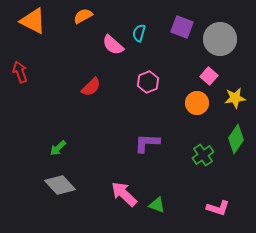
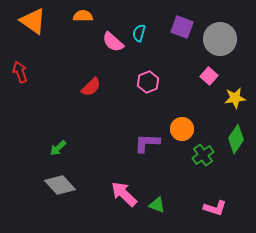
orange semicircle: rotated 30 degrees clockwise
orange triangle: rotated 8 degrees clockwise
pink semicircle: moved 3 px up
orange circle: moved 15 px left, 26 px down
pink L-shape: moved 3 px left
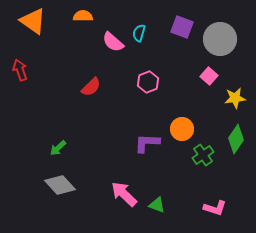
red arrow: moved 2 px up
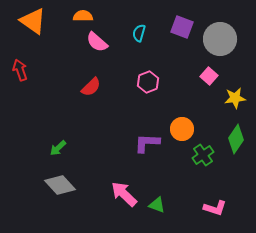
pink semicircle: moved 16 px left
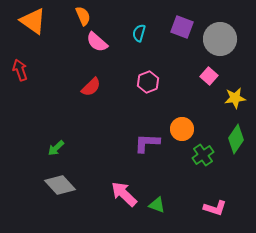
orange semicircle: rotated 66 degrees clockwise
green arrow: moved 2 px left
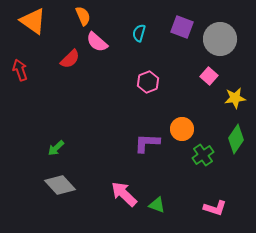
red semicircle: moved 21 px left, 28 px up
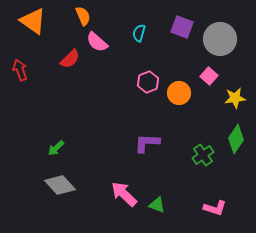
orange circle: moved 3 px left, 36 px up
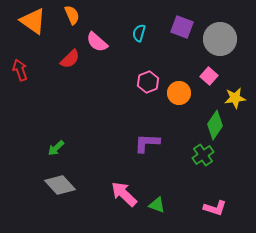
orange semicircle: moved 11 px left, 1 px up
green diamond: moved 21 px left, 14 px up
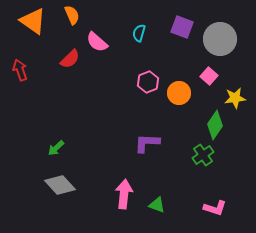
pink arrow: rotated 52 degrees clockwise
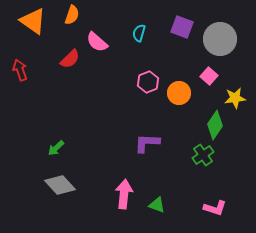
orange semicircle: rotated 42 degrees clockwise
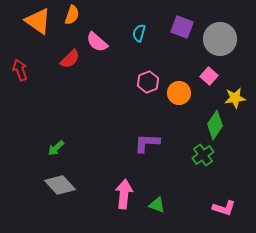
orange triangle: moved 5 px right
pink L-shape: moved 9 px right
